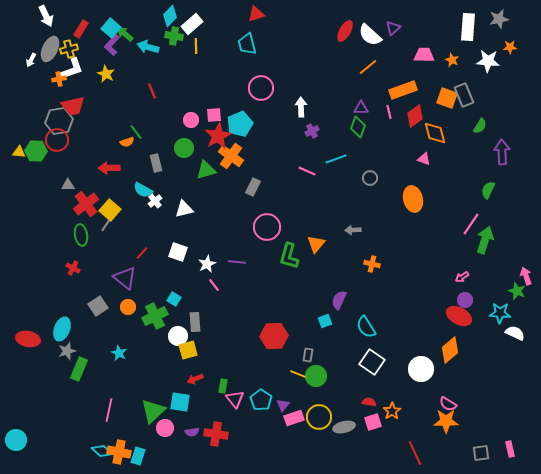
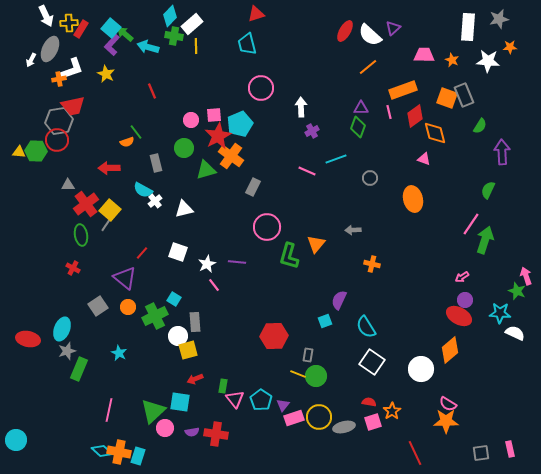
yellow cross at (69, 49): moved 26 px up; rotated 12 degrees clockwise
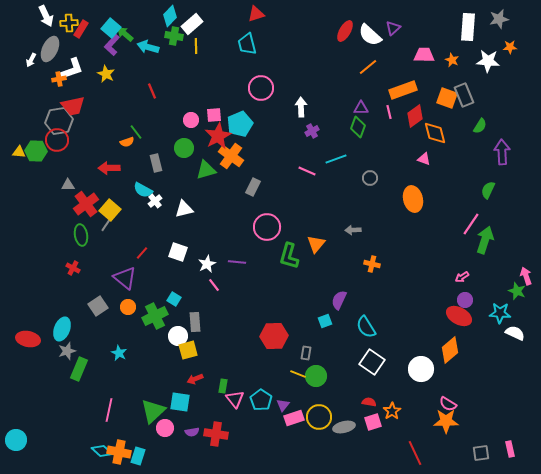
gray rectangle at (308, 355): moved 2 px left, 2 px up
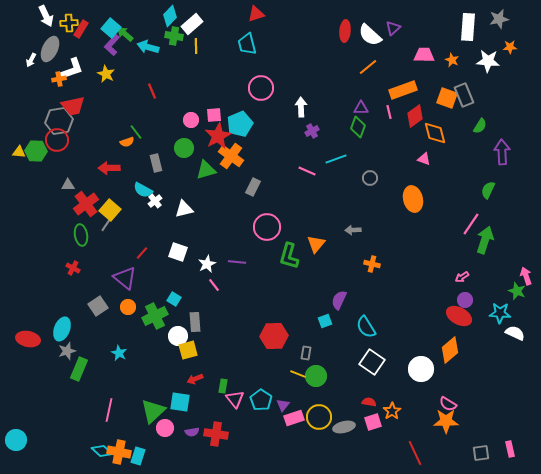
red ellipse at (345, 31): rotated 25 degrees counterclockwise
